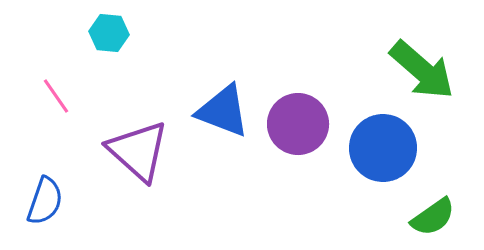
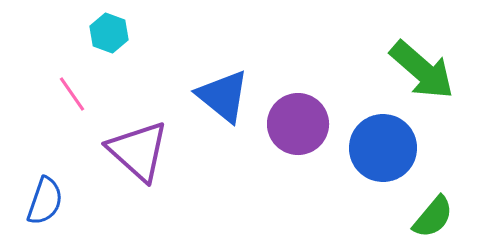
cyan hexagon: rotated 15 degrees clockwise
pink line: moved 16 px right, 2 px up
blue triangle: moved 15 px up; rotated 18 degrees clockwise
green semicircle: rotated 15 degrees counterclockwise
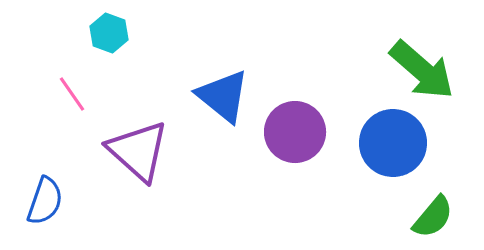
purple circle: moved 3 px left, 8 px down
blue circle: moved 10 px right, 5 px up
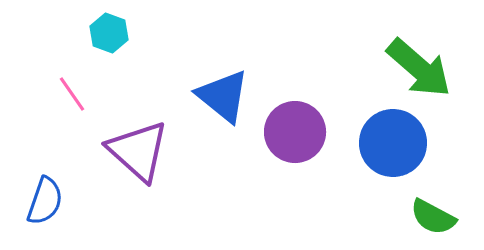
green arrow: moved 3 px left, 2 px up
green semicircle: rotated 78 degrees clockwise
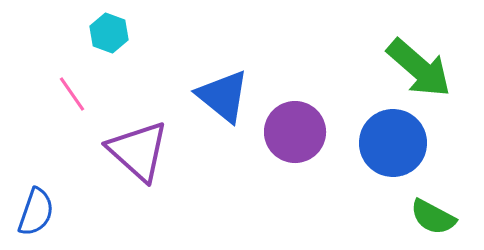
blue semicircle: moved 9 px left, 11 px down
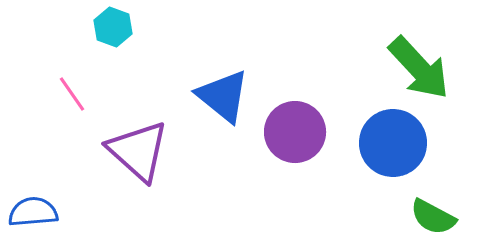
cyan hexagon: moved 4 px right, 6 px up
green arrow: rotated 6 degrees clockwise
blue semicircle: moved 3 px left; rotated 114 degrees counterclockwise
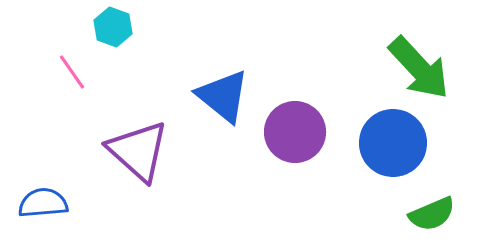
pink line: moved 22 px up
blue semicircle: moved 10 px right, 9 px up
green semicircle: moved 1 px left, 3 px up; rotated 51 degrees counterclockwise
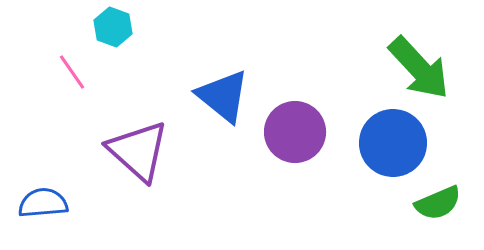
green semicircle: moved 6 px right, 11 px up
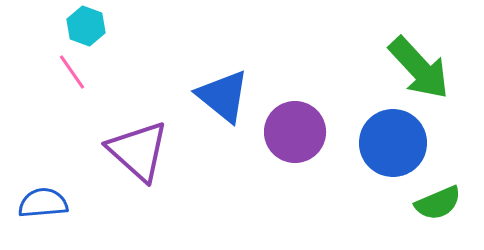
cyan hexagon: moved 27 px left, 1 px up
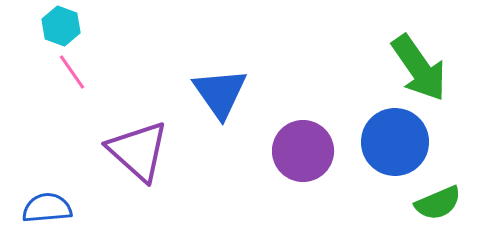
cyan hexagon: moved 25 px left
green arrow: rotated 8 degrees clockwise
blue triangle: moved 3 px left, 3 px up; rotated 16 degrees clockwise
purple circle: moved 8 px right, 19 px down
blue circle: moved 2 px right, 1 px up
blue semicircle: moved 4 px right, 5 px down
